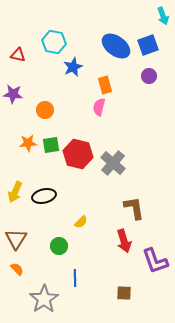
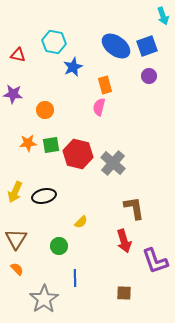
blue square: moved 1 px left, 1 px down
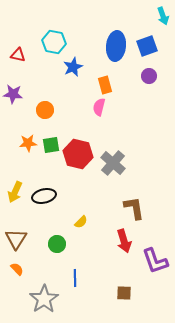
blue ellipse: rotated 60 degrees clockwise
green circle: moved 2 px left, 2 px up
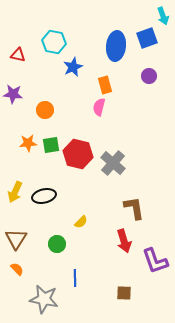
blue square: moved 8 px up
gray star: rotated 28 degrees counterclockwise
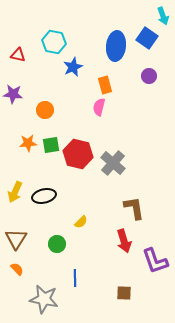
blue square: rotated 35 degrees counterclockwise
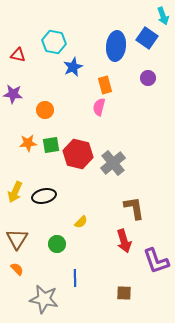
purple circle: moved 1 px left, 2 px down
gray cross: rotated 10 degrees clockwise
brown triangle: moved 1 px right
purple L-shape: moved 1 px right
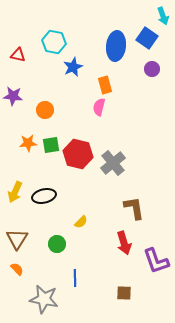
purple circle: moved 4 px right, 9 px up
purple star: moved 2 px down
red arrow: moved 2 px down
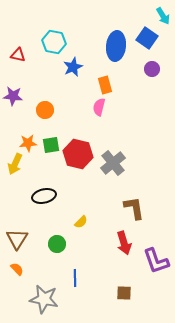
cyan arrow: rotated 12 degrees counterclockwise
yellow arrow: moved 28 px up
